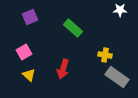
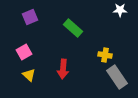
red arrow: rotated 12 degrees counterclockwise
gray rectangle: rotated 20 degrees clockwise
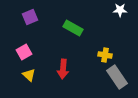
green rectangle: rotated 12 degrees counterclockwise
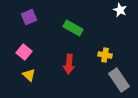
white star: rotated 24 degrees clockwise
purple square: moved 1 px left
pink square: rotated 21 degrees counterclockwise
red arrow: moved 6 px right, 5 px up
gray rectangle: moved 2 px right, 3 px down
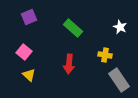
white star: moved 17 px down
green rectangle: rotated 12 degrees clockwise
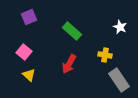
green rectangle: moved 1 px left, 3 px down
red arrow: rotated 24 degrees clockwise
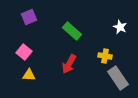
yellow cross: moved 1 px down
yellow triangle: rotated 40 degrees counterclockwise
gray rectangle: moved 1 px left, 2 px up
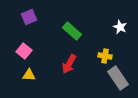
pink square: moved 1 px up
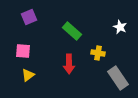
pink square: moved 1 px left; rotated 35 degrees counterclockwise
yellow cross: moved 7 px left, 3 px up
red arrow: rotated 30 degrees counterclockwise
yellow triangle: moved 1 px left; rotated 40 degrees counterclockwise
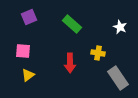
green rectangle: moved 7 px up
red arrow: moved 1 px right, 1 px up
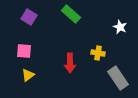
purple square: rotated 35 degrees counterclockwise
green rectangle: moved 1 px left, 10 px up
pink square: moved 1 px right
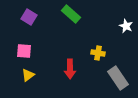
white star: moved 6 px right, 1 px up
red arrow: moved 6 px down
